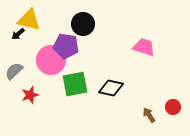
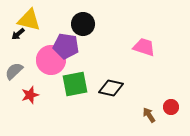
red circle: moved 2 px left
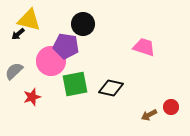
pink circle: moved 1 px down
red star: moved 2 px right, 2 px down
brown arrow: rotated 84 degrees counterclockwise
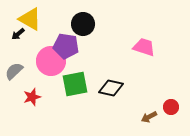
yellow triangle: moved 1 px right, 1 px up; rotated 15 degrees clockwise
brown arrow: moved 2 px down
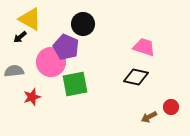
black arrow: moved 2 px right, 3 px down
purple pentagon: moved 1 px down; rotated 15 degrees clockwise
pink circle: moved 1 px down
gray semicircle: rotated 36 degrees clockwise
black diamond: moved 25 px right, 11 px up
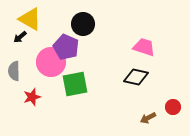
gray semicircle: rotated 84 degrees counterclockwise
red circle: moved 2 px right
brown arrow: moved 1 px left, 1 px down
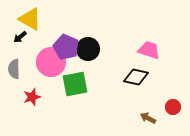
black circle: moved 5 px right, 25 px down
pink trapezoid: moved 5 px right, 3 px down
gray semicircle: moved 2 px up
brown arrow: rotated 56 degrees clockwise
